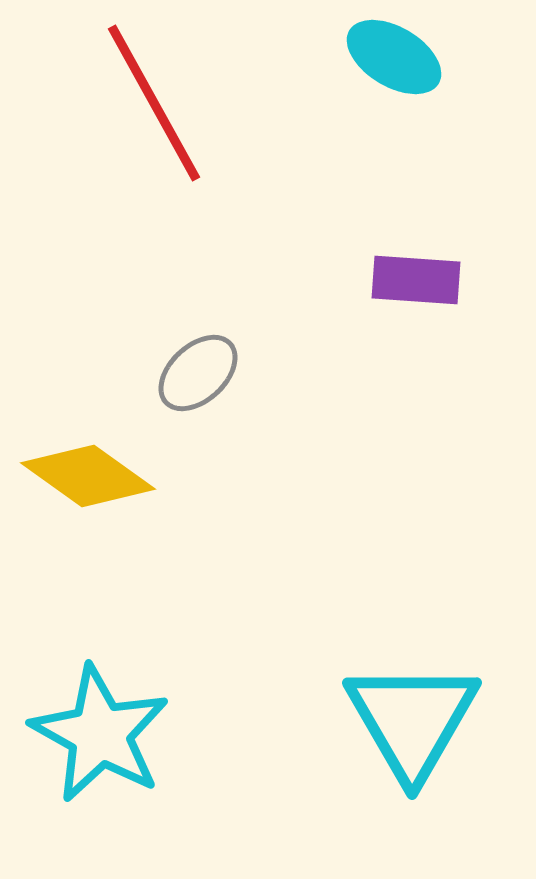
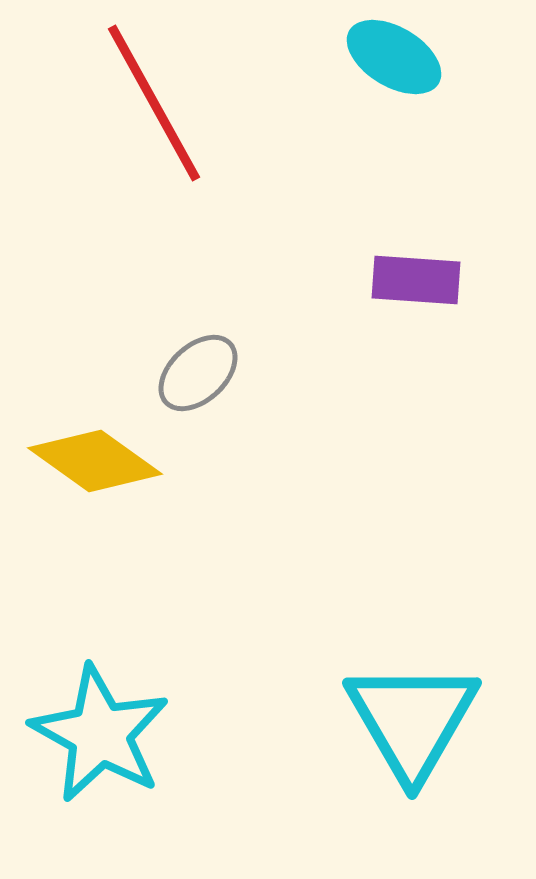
yellow diamond: moved 7 px right, 15 px up
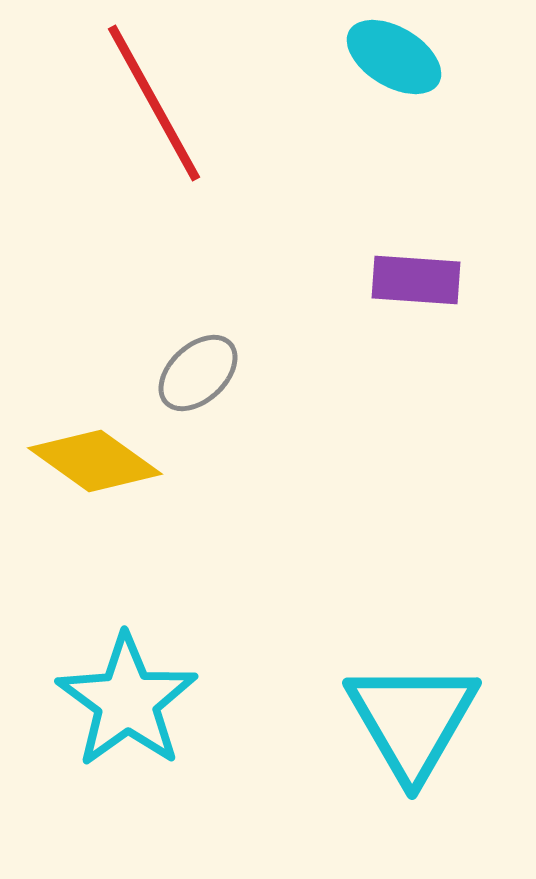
cyan star: moved 27 px right, 33 px up; rotated 7 degrees clockwise
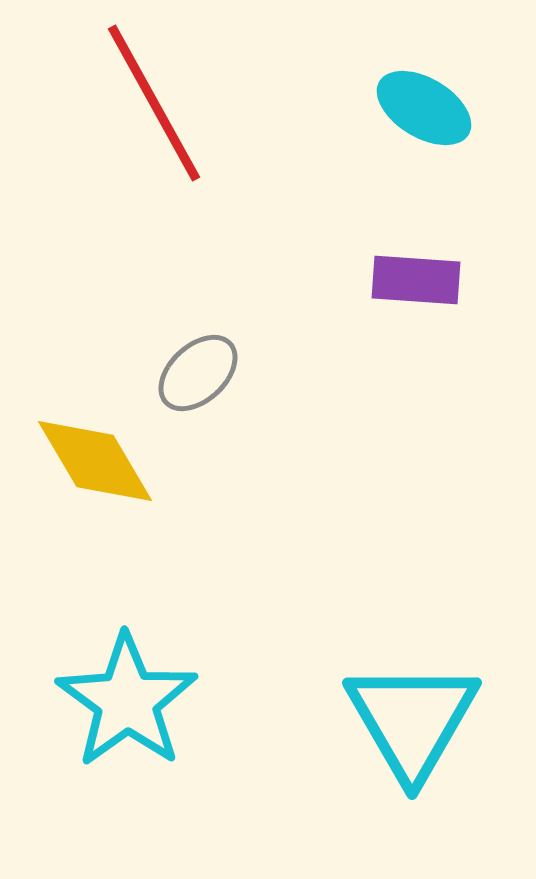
cyan ellipse: moved 30 px right, 51 px down
yellow diamond: rotated 24 degrees clockwise
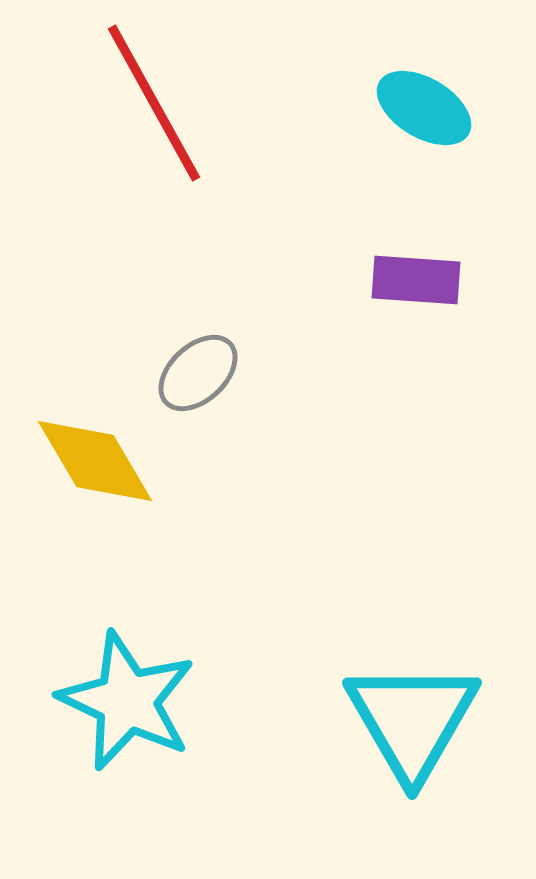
cyan star: rotated 11 degrees counterclockwise
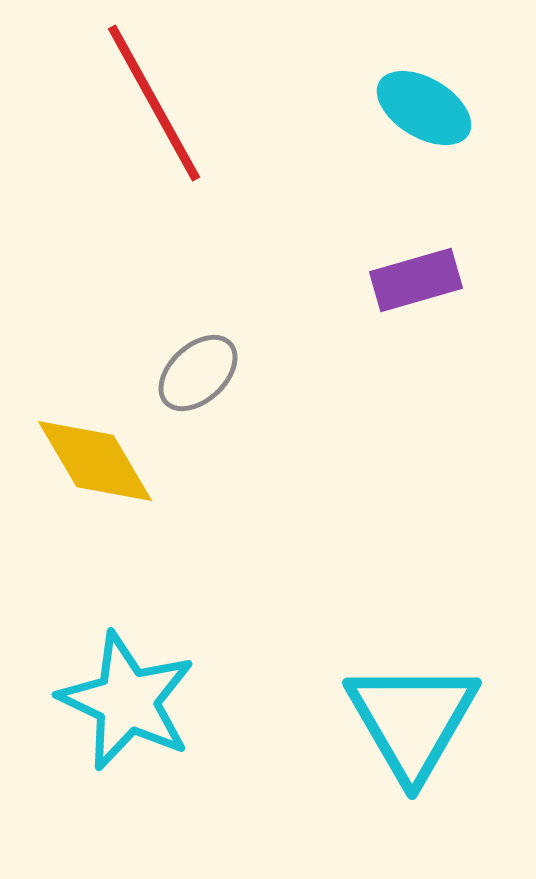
purple rectangle: rotated 20 degrees counterclockwise
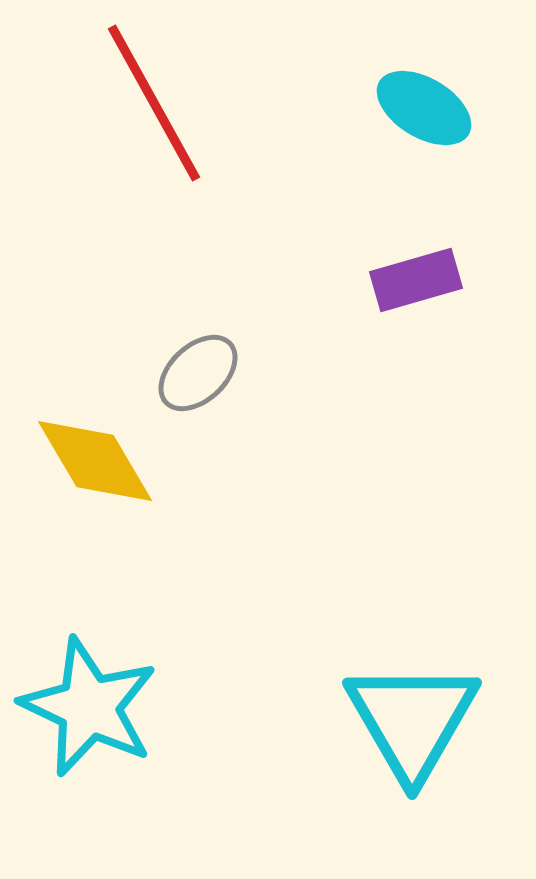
cyan star: moved 38 px left, 6 px down
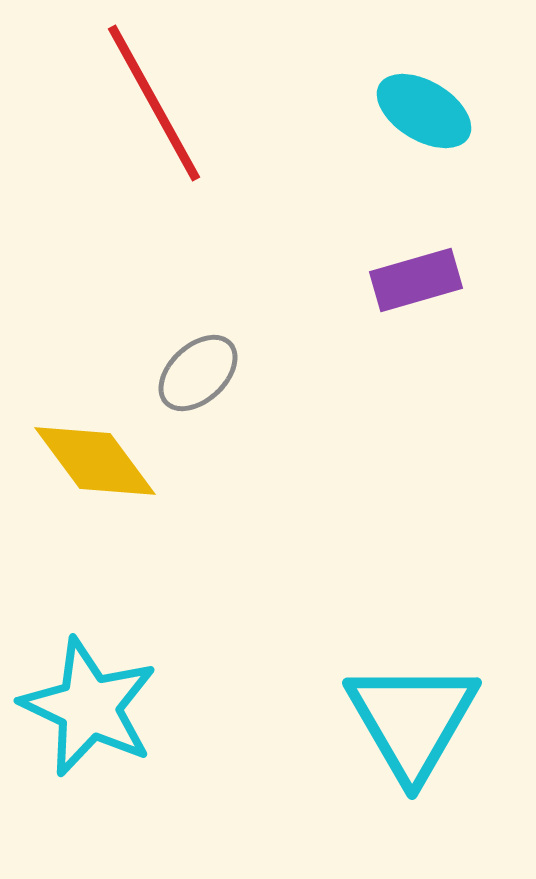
cyan ellipse: moved 3 px down
yellow diamond: rotated 6 degrees counterclockwise
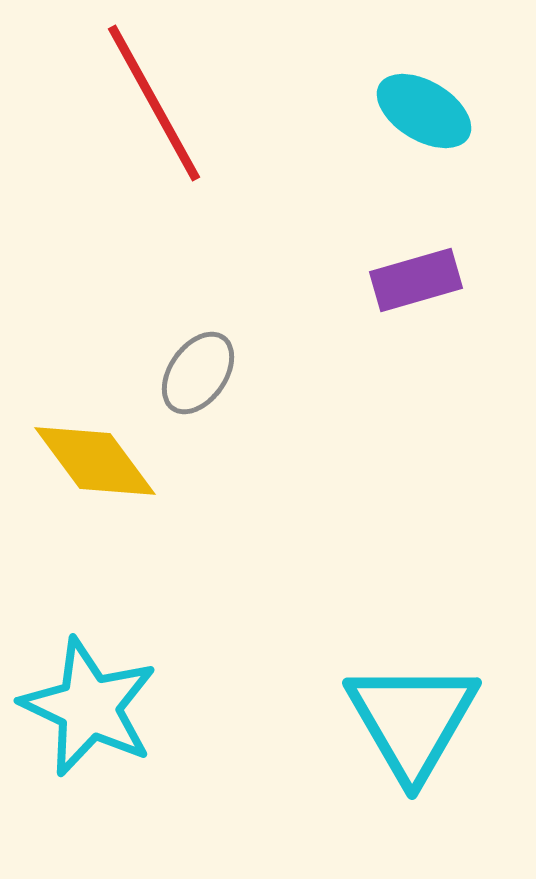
gray ellipse: rotated 12 degrees counterclockwise
